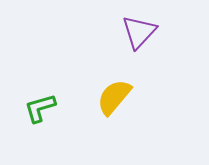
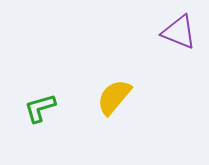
purple triangle: moved 40 px right; rotated 51 degrees counterclockwise
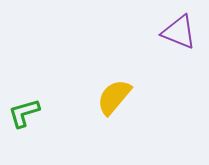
green L-shape: moved 16 px left, 5 px down
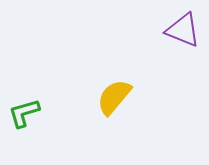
purple triangle: moved 4 px right, 2 px up
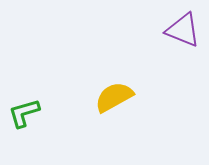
yellow semicircle: rotated 21 degrees clockwise
